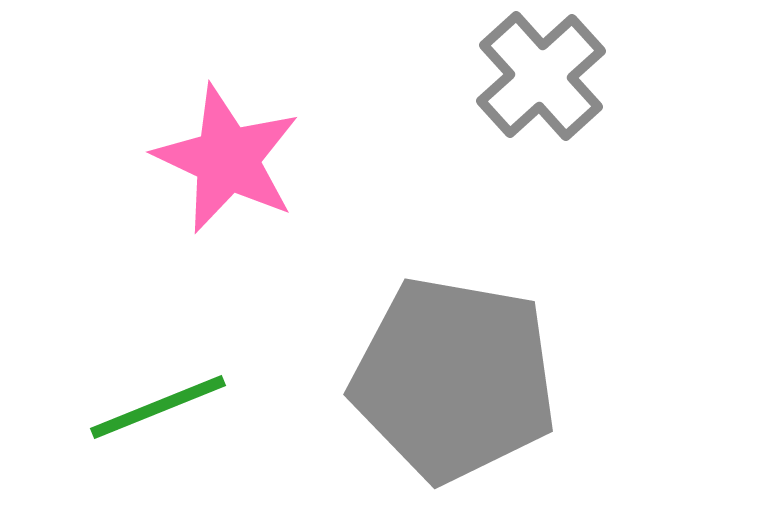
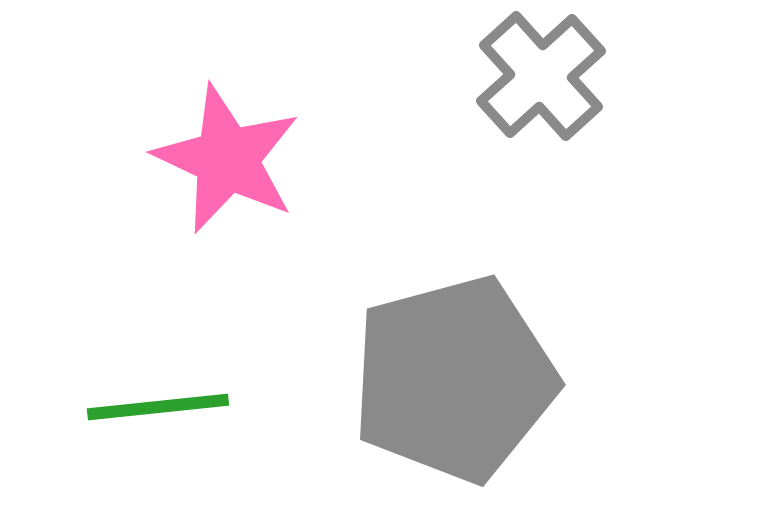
gray pentagon: rotated 25 degrees counterclockwise
green line: rotated 16 degrees clockwise
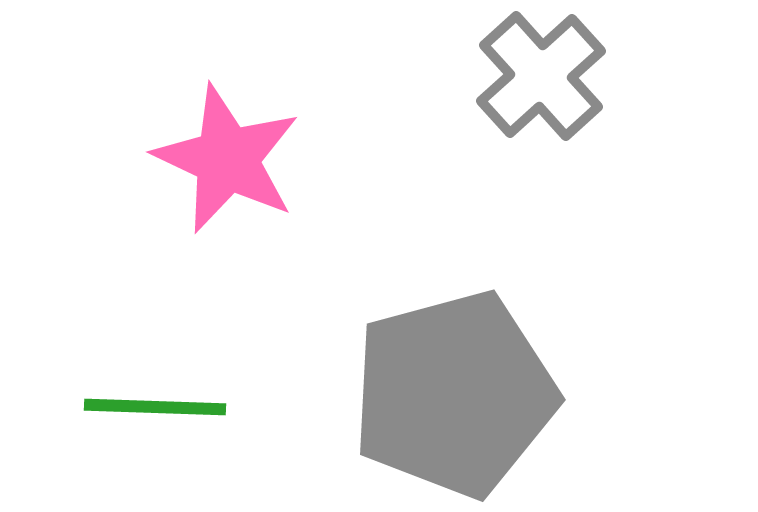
gray pentagon: moved 15 px down
green line: moved 3 px left; rotated 8 degrees clockwise
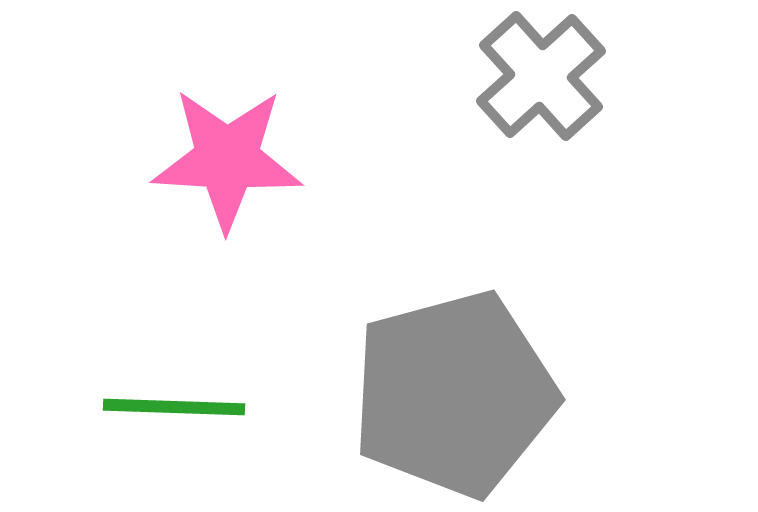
pink star: rotated 22 degrees counterclockwise
green line: moved 19 px right
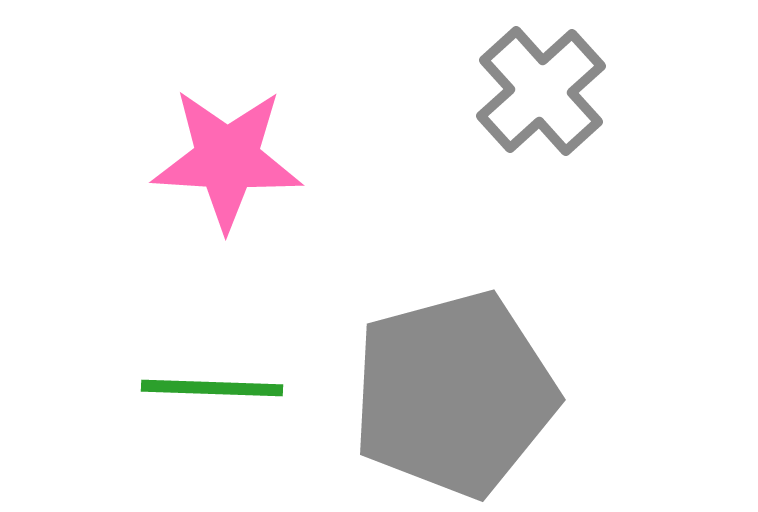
gray cross: moved 15 px down
green line: moved 38 px right, 19 px up
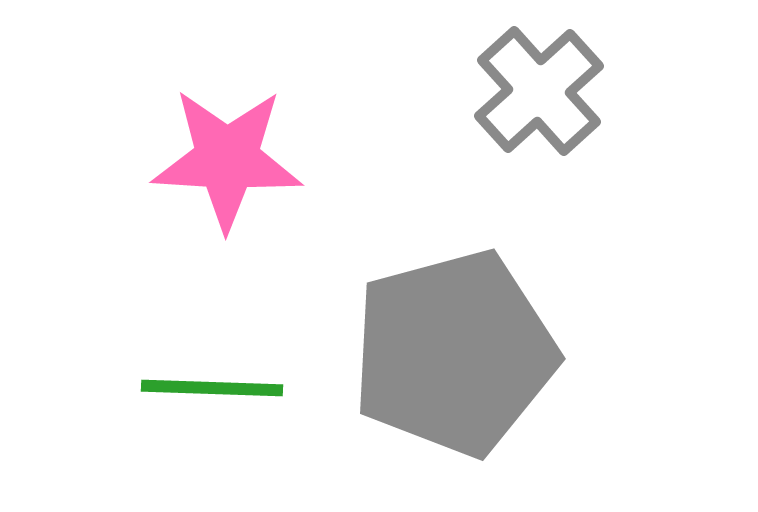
gray cross: moved 2 px left
gray pentagon: moved 41 px up
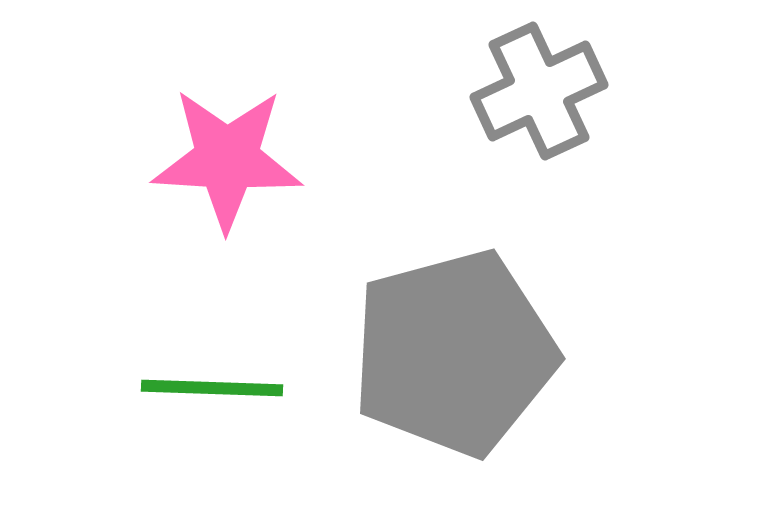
gray cross: rotated 17 degrees clockwise
